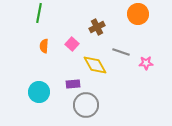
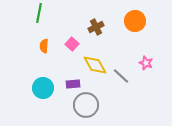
orange circle: moved 3 px left, 7 px down
brown cross: moved 1 px left
gray line: moved 24 px down; rotated 24 degrees clockwise
pink star: rotated 24 degrees clockwise
cyan circle: moved 4 px right, 4 px up
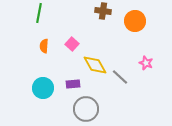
brown cross: moved 7 px right, 16 px up; rotated 35 degrees clockwise
gray line: moved 1 px left, 1 px down
gray circle: moved 4 px down
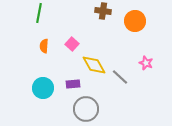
yellow diamond: moved 1 px left
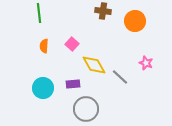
green line: rotated 18 degrees counterclockwise
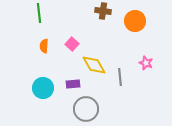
gray line: rotated 42 degrees clockwise
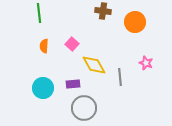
orange circle: moved 1 px down
gray circle: moved 2 px left, 1 px up
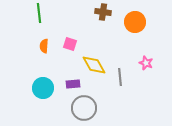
brown cross: moved 1 px down
pink square: moved 2 px left; rotated 24 degrees counterclockwise
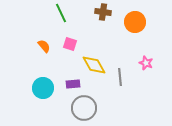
green line: moved 22 px right; rotated 18 degrees counterclockwise
orange semicircle: rotated 136 degrees clockwise
